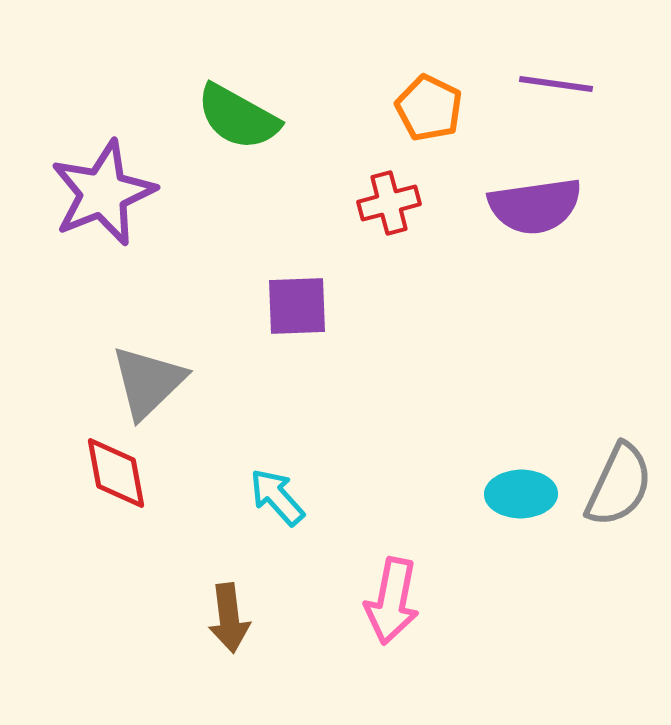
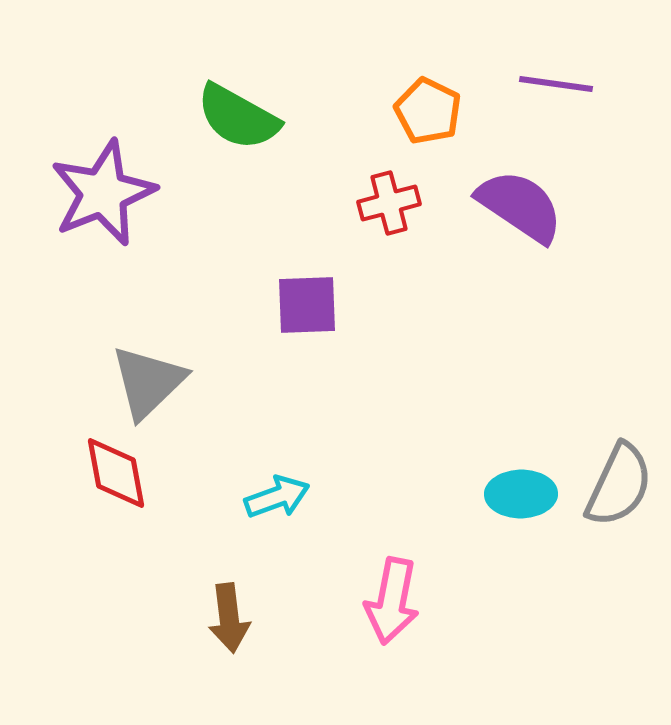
orange pentagon: moved 1 px left, 3 px down
purple semicircle: moved 15 px left; rotated 138 degrees counterclockwise
purple square: moved 10 px right, 1 px up
cyan arrow: rotated 112 degrees clockwise
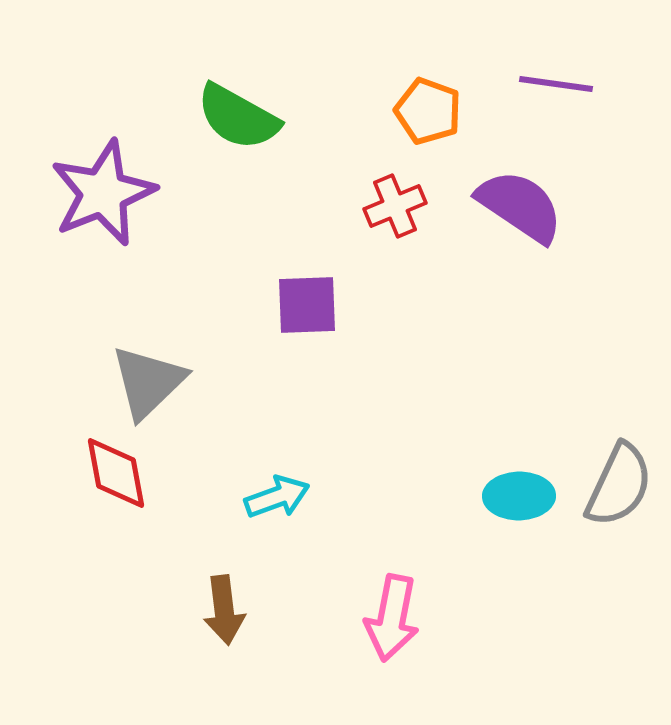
orange pentagon: rotated 6 degrees counterclockwise
red cross: moved 6 px right, 3 px down; rotated 8 degrees counterclockwise
cyan ellipse: moved 2 px left, 2 px down
pink arrow: moved 17 px down
brown arrow: moved 5 px left, 8 px up
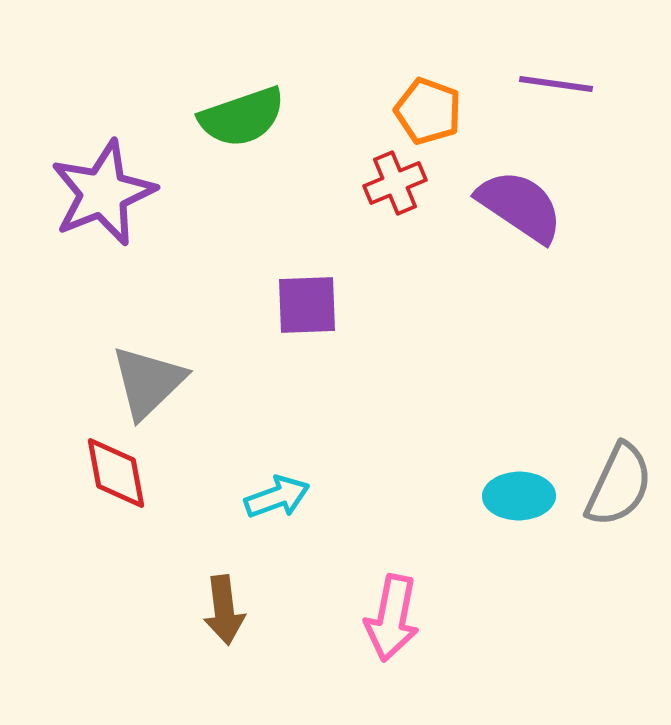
green semicircle: moved 4 px right; rotated 48 degrees counterclockwise
red cross: moved 23 px up
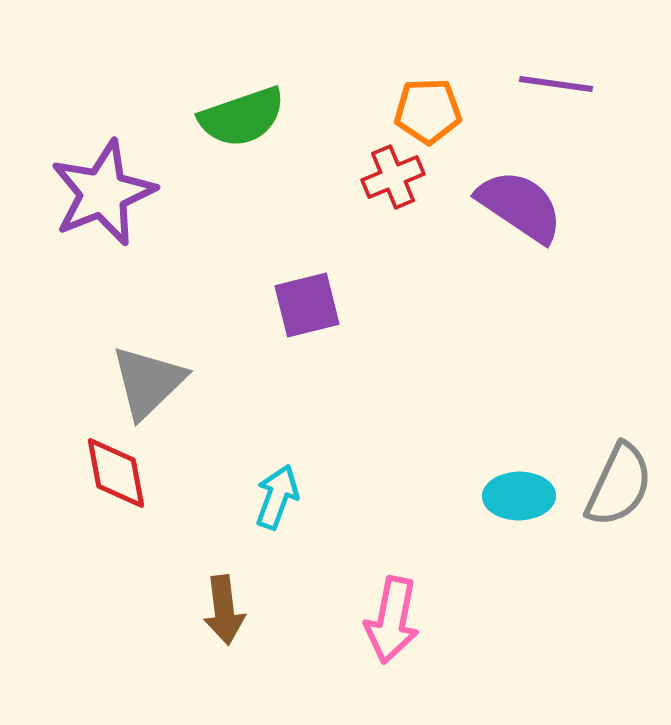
orange pentagon: rotated 22 degrees counterclockwise
red cross: moved 2 px left, 6 px up
purple square: rotated 12 degrees counterclockwise
cyan arrow: rotated 50 degrees counterclockwise
pink arrow: moved 2 px down
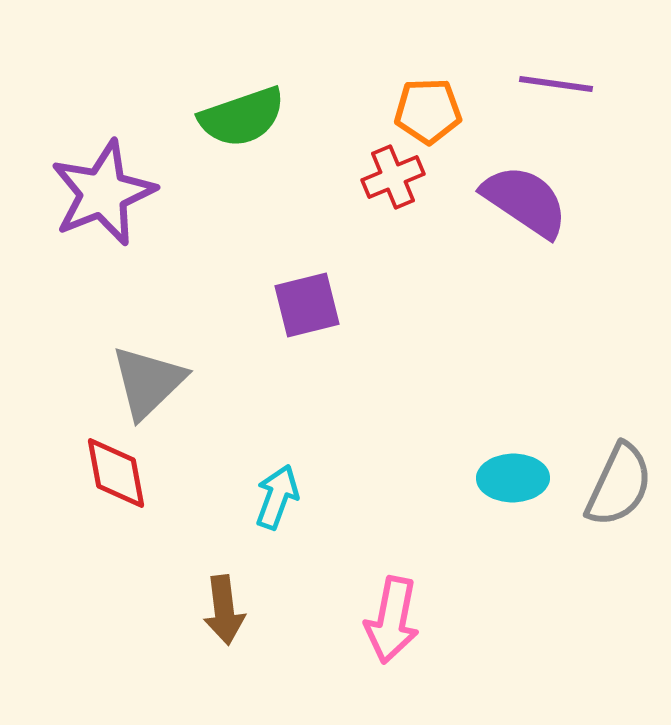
purple semicircle: moved 5 px right, 5 px up
cyan ellipse: moved 6 px left, 18 px up
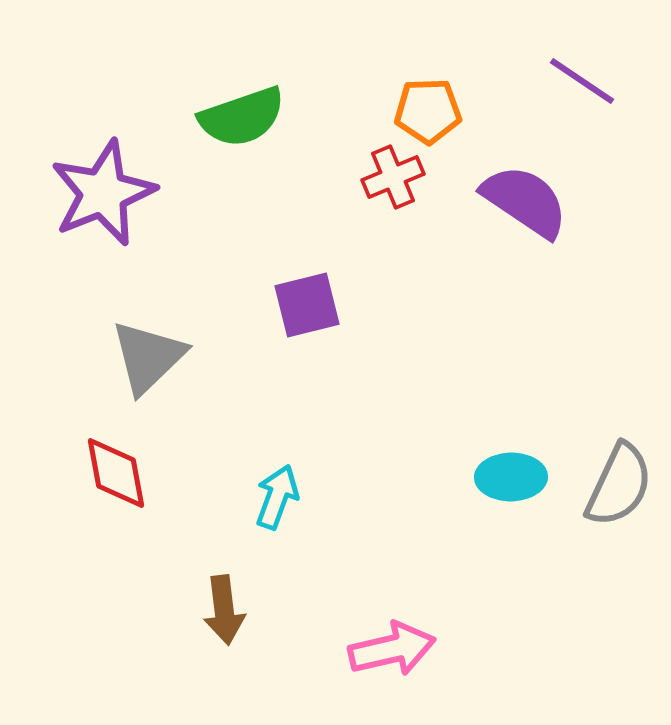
purple line: moved 26 px right, 3 px up; rotated 26 degrees clockwise
gray triangle: moved 25 px up
cyan ellipse: moved 2 px left, 1 px up
pink arrow: moved 29 px down; rotated 114 degrees counterclockwise
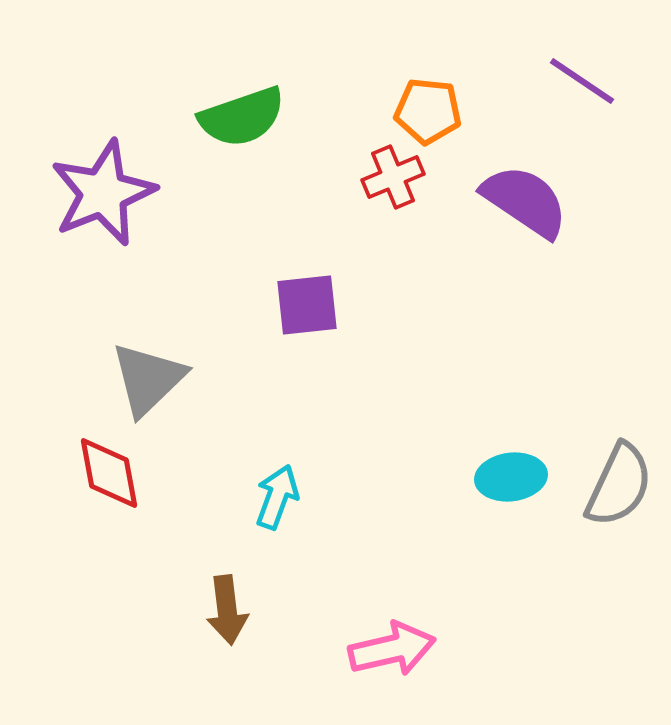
orange pentagon: rotated 8 degrees clockwise
purple square: rotated 8 degrees clockwise
gray triangle: moved 22 px down
red diamond: moved 7 px left
cyan ellipse: rotated 6 degrees counterclockwise
brown arrow: moved 3 px right
